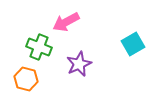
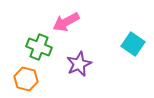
cyan square: rotated 25 degrees counterclockwise
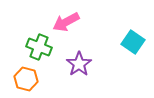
cyan square: moved 2 px up
purple star: rotated 10 degrees counterclockwise
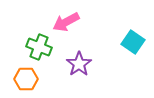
orange hexagon: rotated 15 degrees counterclockwise
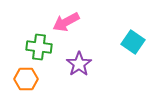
green cross: rotated 15 degrees counterclockwise
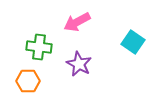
pink arrow: moved 11 px right
purple star: rotated 10 degrees counterclockwise
orange hexagon: moved 2 px right, 2 px down
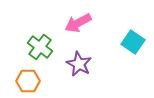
pink arrow: moved 1 px right, 1 px down
green cross: moved 1 px right; rotated 30 degrees clockwise
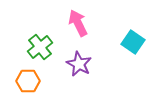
pink arrow: rotated 92 degrees clockwise
green cross: rotated 15 degrees clockwise
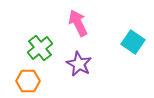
green cross: moved 1 px down
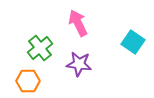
purple star: rotated 20 degrees counterclockwise
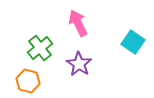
purple star: rotated 25 degrees clockwise
orange hexagon: rotated 15 degrees clockwise
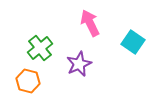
pink arrow: moved 12 px right
purple star: rotated 15 degrees clockwise
